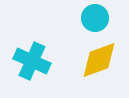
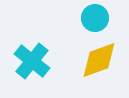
cyan cross: rotated 15 degrees clockwise
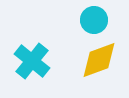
cyan circle: moved 1 px left, 2 px down
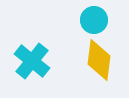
yellow diamond: rotated 63 degrees counterclockwise
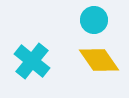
yellow diamond: rotated 42 degrees counterclockwise
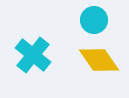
cyan cross: moved 1 px right, 6 px up
